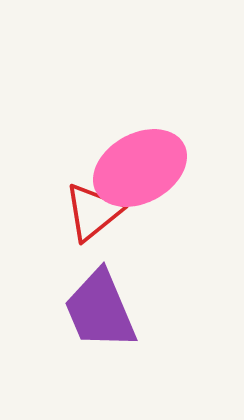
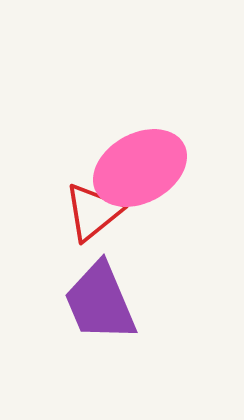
purple trapezoid: moved 8 px up
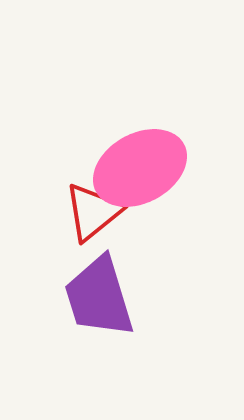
purple trapezoid: moved 1 px left, 5 px up; rotated 6 degrees clockwise
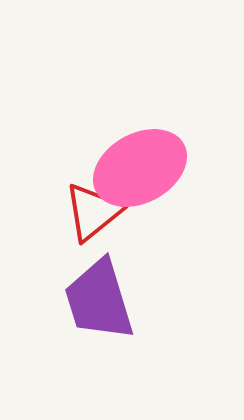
purple trapezoid: moved 3 px down
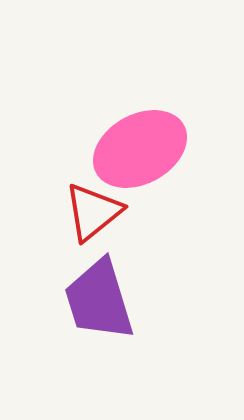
pink ellipse: moved 19 px up
